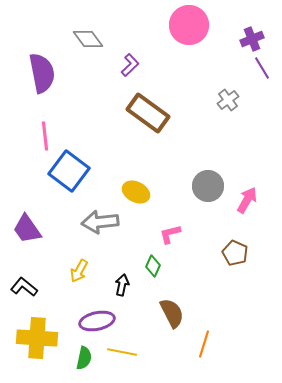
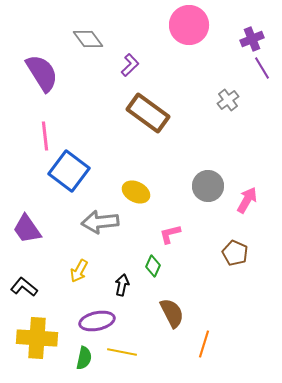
purple semicircle: rotated 21 degrees counterclockwise
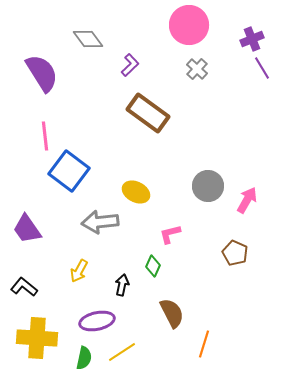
gray cross: moved 31 px left, 31 px up; rotated 10 degrees counterclockwise
yellow line: rotated 44 degrees counterclockwise
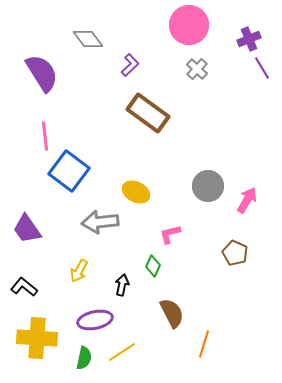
purple cross: moved 3 px left
purple ellipse: moved 2 px left, 1 px up
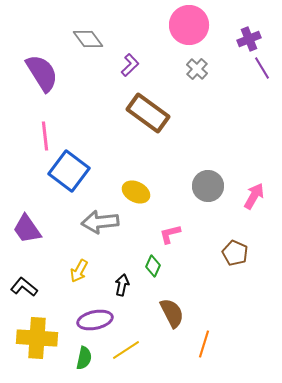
pink arrow: moved 7 px right, 4 px up
yellow line: moved 4 px right, 2 px up
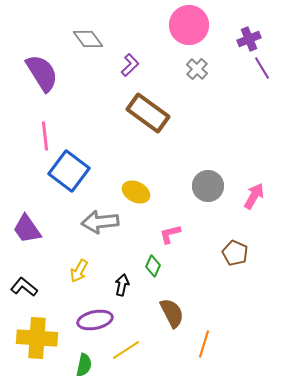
green semicircle: moved 7 px down
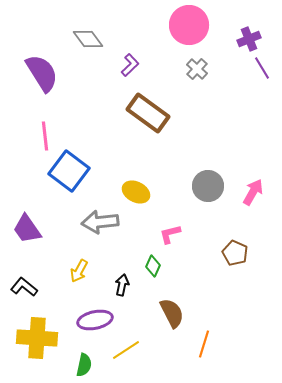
pink arrow: moved 1 px left, 4 px up
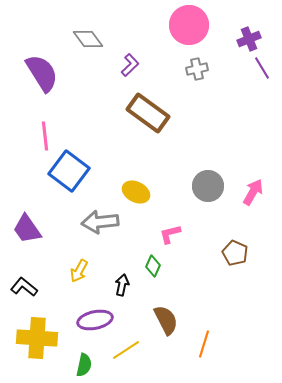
gray cross: rotated 35 degrees clockwise
brown semicircle: moved 6 px left, 7 px down
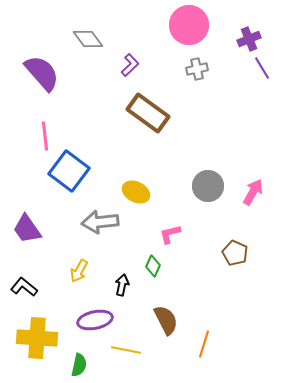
purple semicircle: rotated 9 degrees counterclockwise
yellow line: rotated 44 degrees clockwise
green semicircle: moved 5 px left
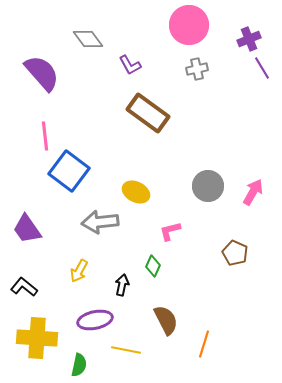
purple L-shape: rotated 105 degrees clockwise
pink L-shape: moved 3 px up
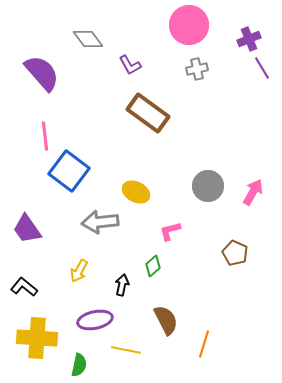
green diamond: rotated 25 degrees clockwise
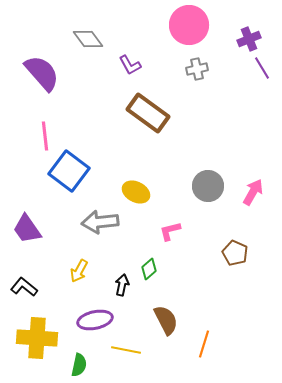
green diamond: moved 4 px left, 3 px down
